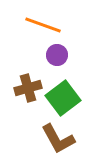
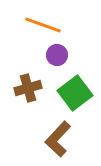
green square: moved 12 px right, 5 px up
brown L-shape: rotated 72 degrees clockwise
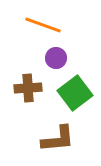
purple circle: moved 1 px left, 3 px down
brown cross: rotated 12 degrees clockwise
brown L-shape: rotated 138 degrees counterclockwise
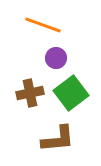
brown cross: moved 2 px right, 5 px down; rotated 8 degrees counterclockwise
green square: moved 4 px left
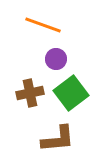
purple circle: moved 1 px down
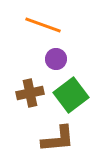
green square: moved 2 px down
